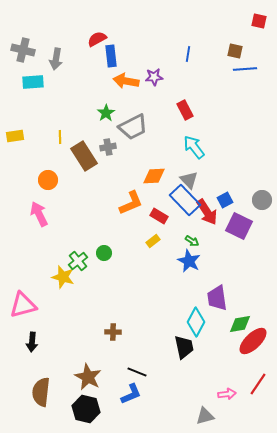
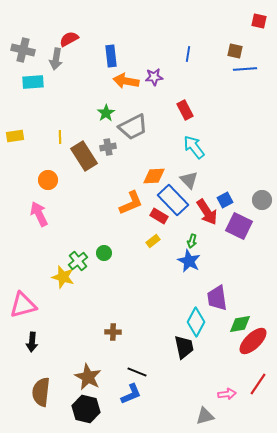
red semicircle at (97, 39): moved 28 px left
blue rectangle at (185, 200): moved 12 px left
green arrow at (192, 241): rotated 72 degrees clockwise
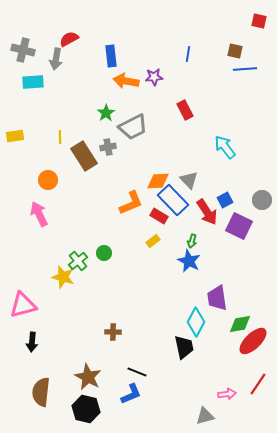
cyan arrow at (194, 147): moved 31 px right
orange diamond at (154, 176): moved 4 px right, 5 px down
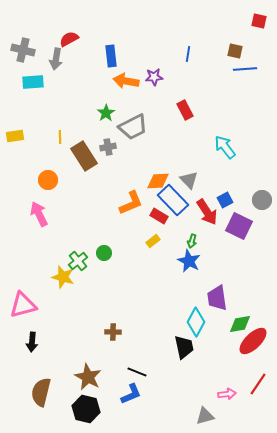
brown semicircle at (41, 392): rotated 8 degrees clockwise
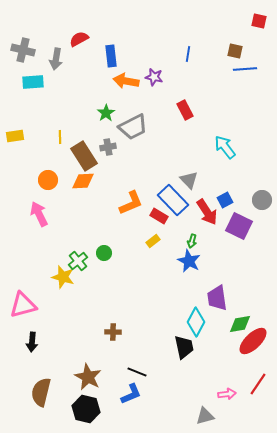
red semicircle at (69, 39): moved 10 px right
purple star at (154, 77): rotated 18 degrees clockwise
orange diamond at (158, 181): moved 75 px left
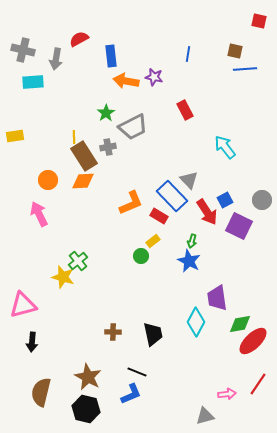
yellow line at (60, 137): moved 14 px right
blue rectangle at (173, 200): moved 1 px left, 4 px up
green circle at (104, 253): moved 37 px right, 3 px down
black trapezoid at (184, 347): moved 31 px left, 13 px up
